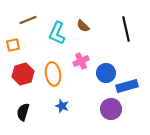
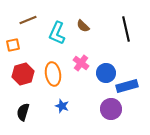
pink cross: moved 2 px down; rotated 28 degrees counterclockwise
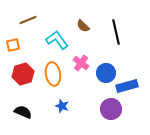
black line: moved 10 px left, 3 px down
cyan L-shape: moved 7 px down; rotated 120 degrees clockwise
black semicircle: rotated 96 degrees clockwise
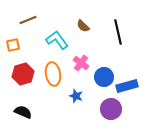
black line: moved 2 px right
blue circle: moved 2 px left, 4 px down
blue star: moved 14 px right, 10 px up
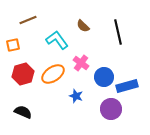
orange ellipse: rotated 65 degrees clockwise
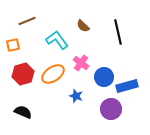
brown line: moved 1 px left, 1 px down
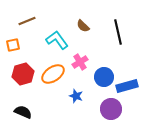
pink cross: moved 1 px left, 1 px up; rotated 21 degrees clockwise
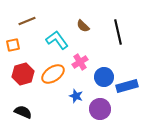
purple circle: moved 11 px left
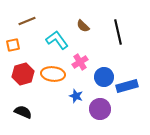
orange ellipse: rotated 40 degrees clockwise
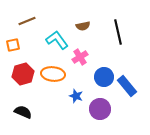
brown semicircle: rotated 56 degrees counterclockwise
pink cross: moved 5 px up
blue rectangle: rotated 65 degrees clockwise
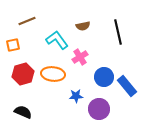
blue star: rotated 24 degrees counterclockwise
purple circle: moved 1 px left
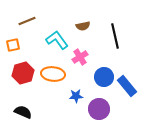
black line: moved 3 px left, 4 px down
red hexagon: moved 1 px up
